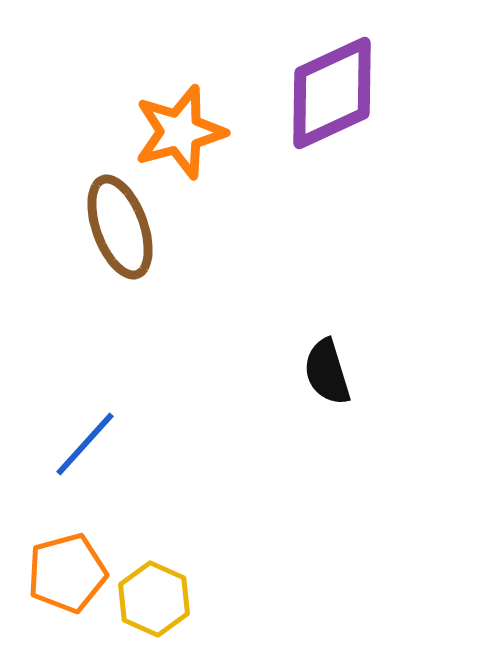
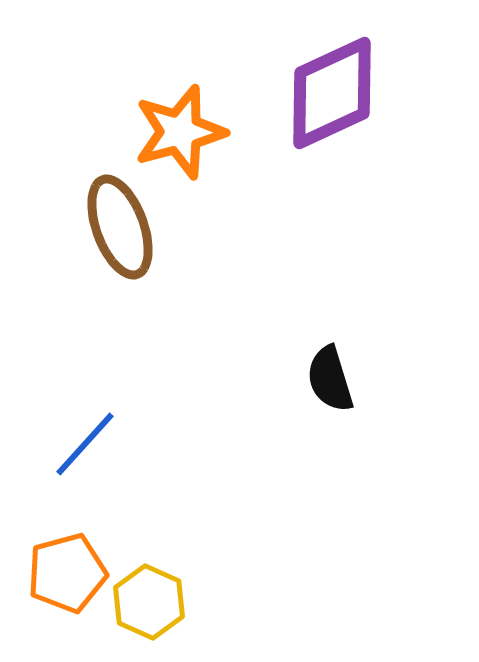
black semicircle: moved 3 px right, 7 px down
yellow hexagon: moved 5 px left, 3 px down
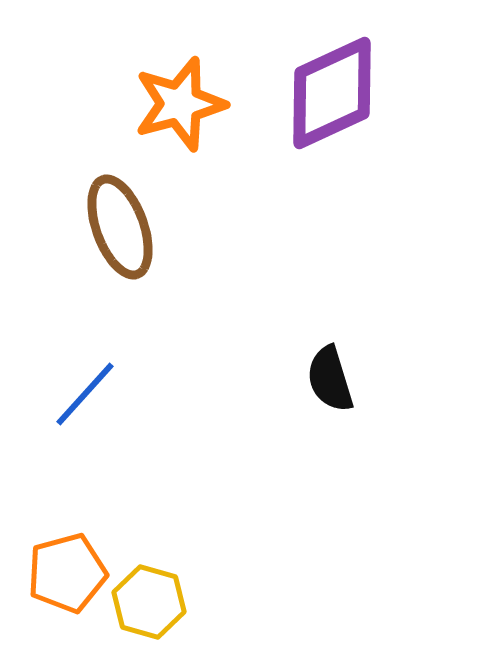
orange star: moved 28 px up
blue line: moved 50 px up
yellow hexagon: rotated 8 degrees counterclockwise
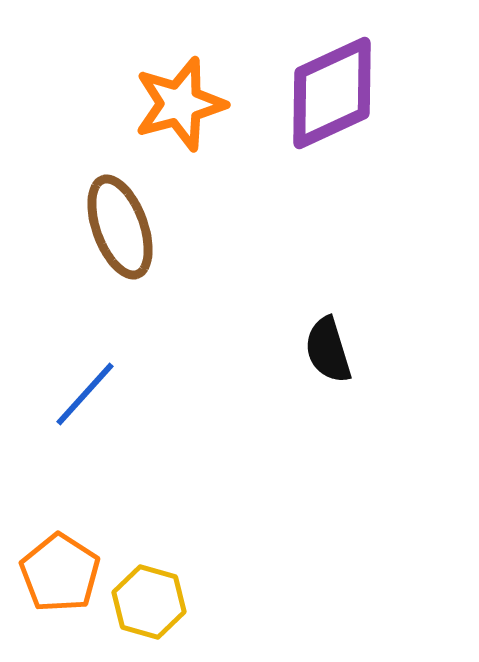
black semicircle: moved 2 px left, 29 px up
orange pentagon: moved 7 px left; rotated 24 degrees counterclockwise
